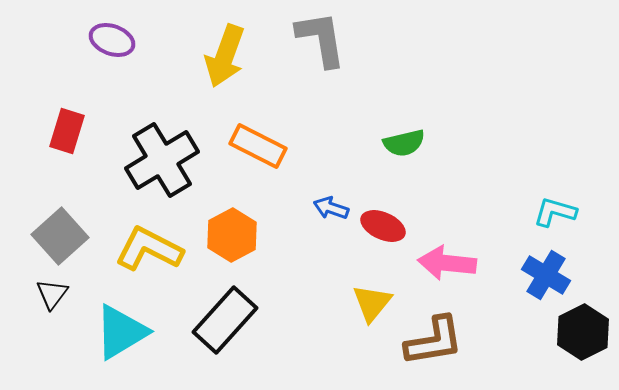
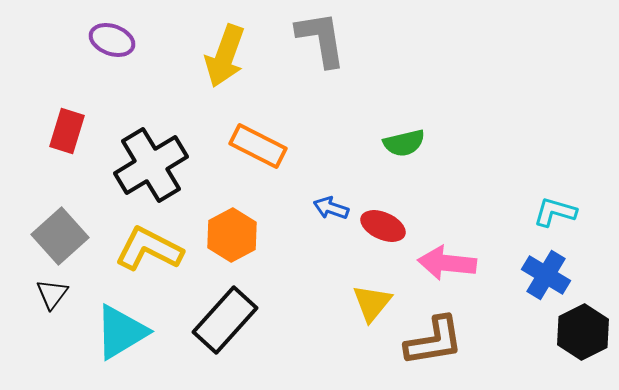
black cross: moved 11 px left, 5 px down
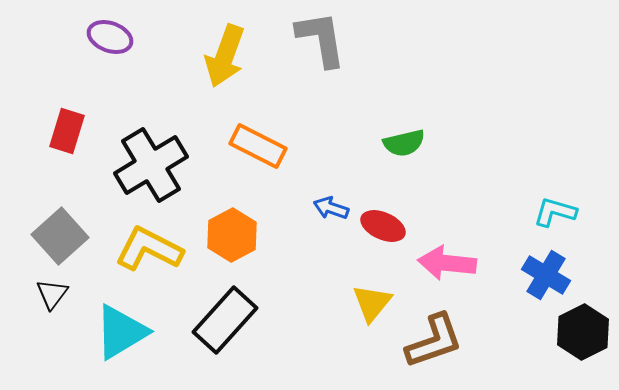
purple ellipse: moved 2 px left, 3 px up
brown L-shape: rotated 10 degrees counterclockwise
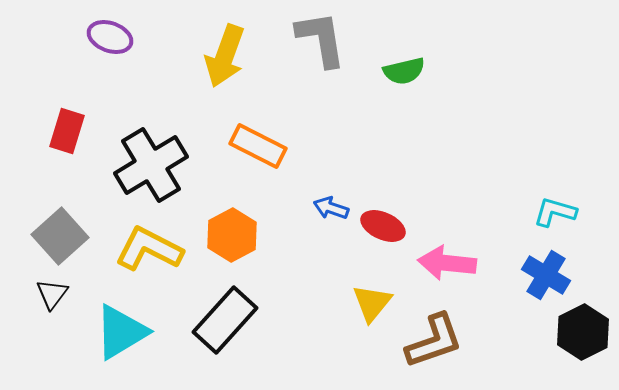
green semicircle: moved 72 px up
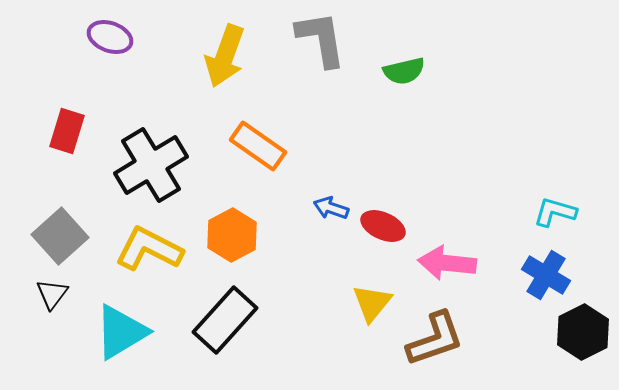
orange rectangle: rotated 8 degrees clockwise
brown L-shape: moved 1 px right, 2 px up
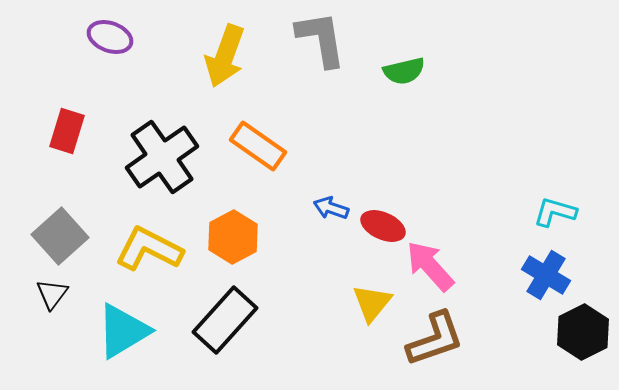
black cross: moved 11 px right, 8 px up; rotated 4 degrees counterclockwise
orange hexagon: moved 1 px right, 2 px down
pink arrow: moved 17 px left, 3 px down; rotated 42 degrees clockwise
cyan triangle: moved 2 px right, 1 px up
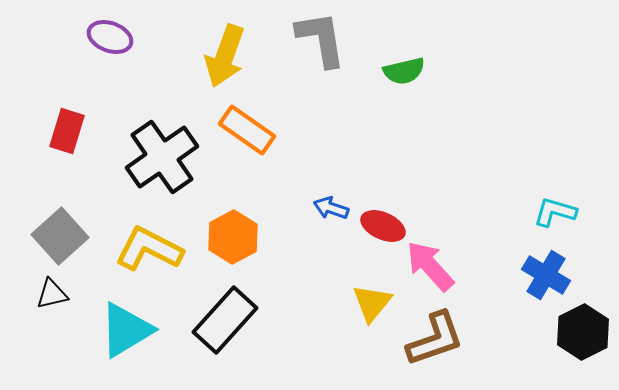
orange rectangle: moved 11 px left, 16 px up
black triangle: rotated 40 degrees clockwise
cyan triangle: moved 3 px right, 1 px up
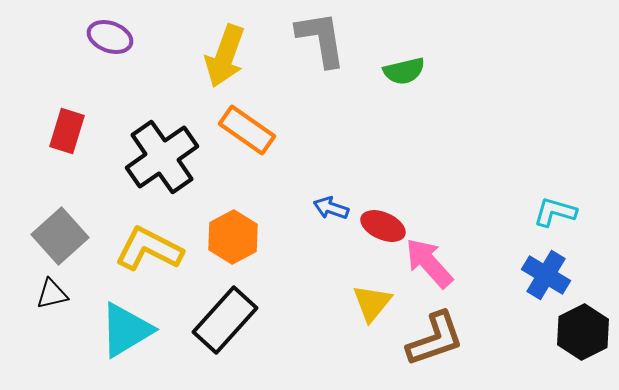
pink arrow: moved 1 px left, 3 px up
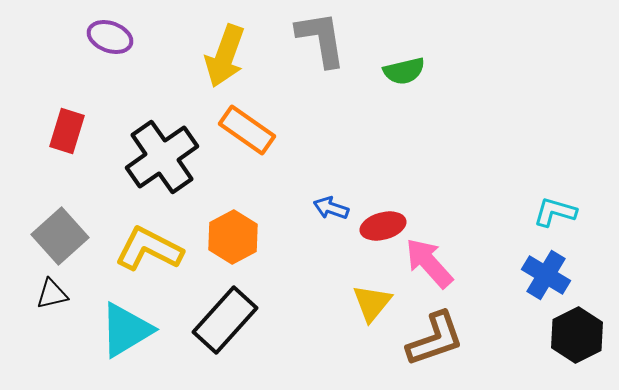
red ellipse: rotated 39 degrees counterclockwise
black hexagon: moved 6 px left, 3 px down
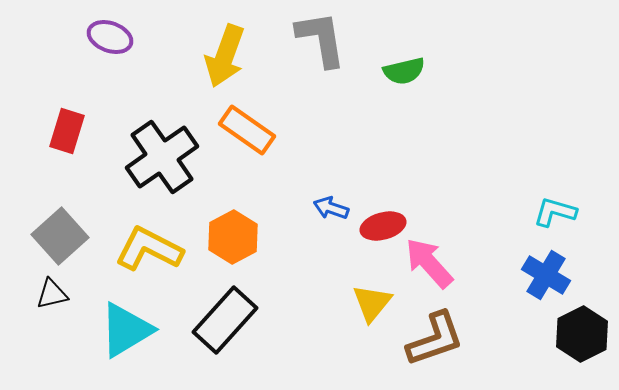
black hexagon: moved 5 px right, 1 px up
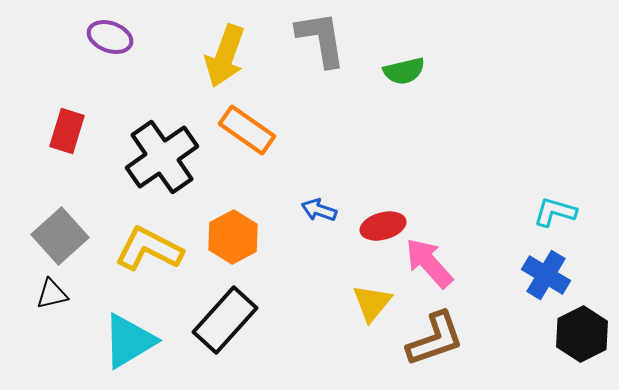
blue arrow: moved 12 px left, 2 px down
cyan triangle: moved 3 px right, 11 px down
